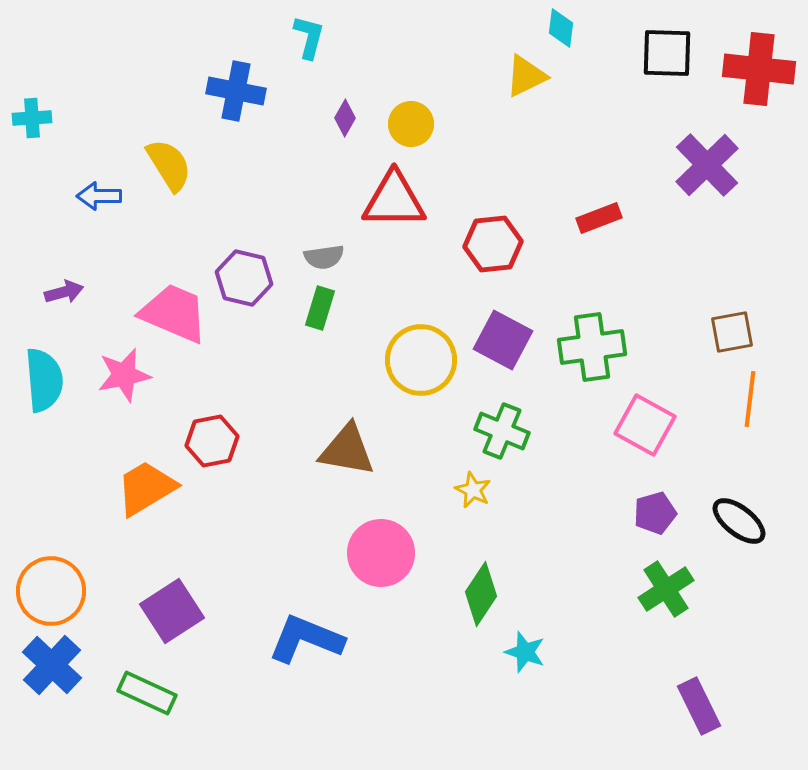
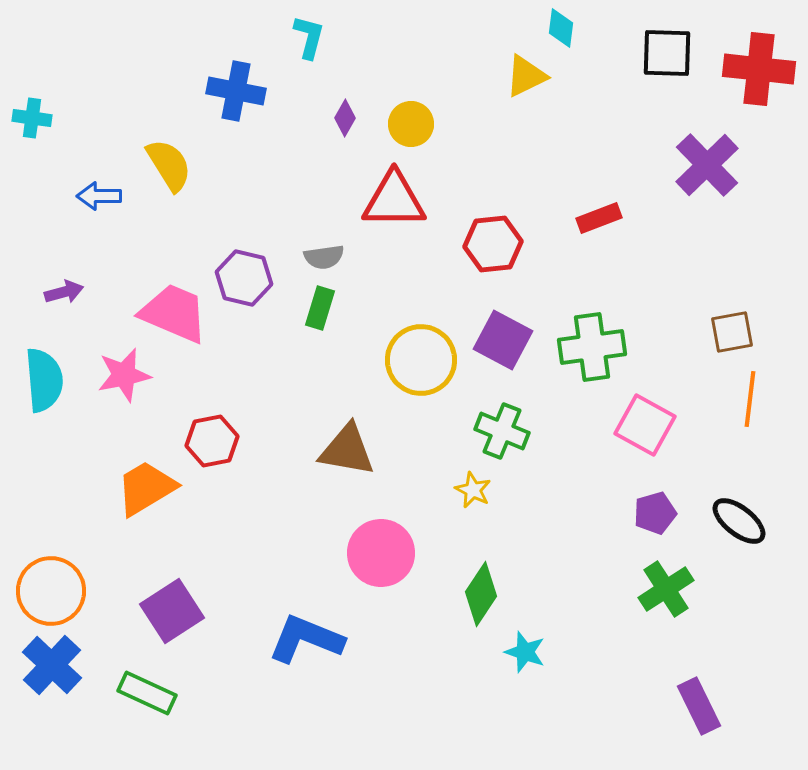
cyan cross at (32, 118): rotated 12 degrees clockwise
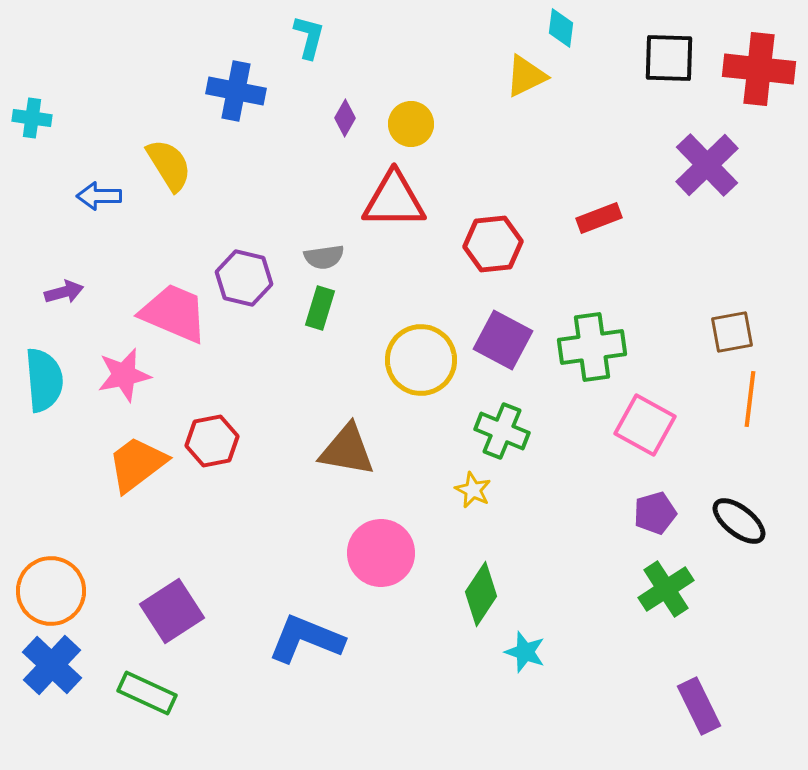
black square at (667, 53): moved 2 px right, 5 px down
orange trapezoid at (146, 488): moved 9 px left, 24 px up; rotated 6 degrees counterclockwise
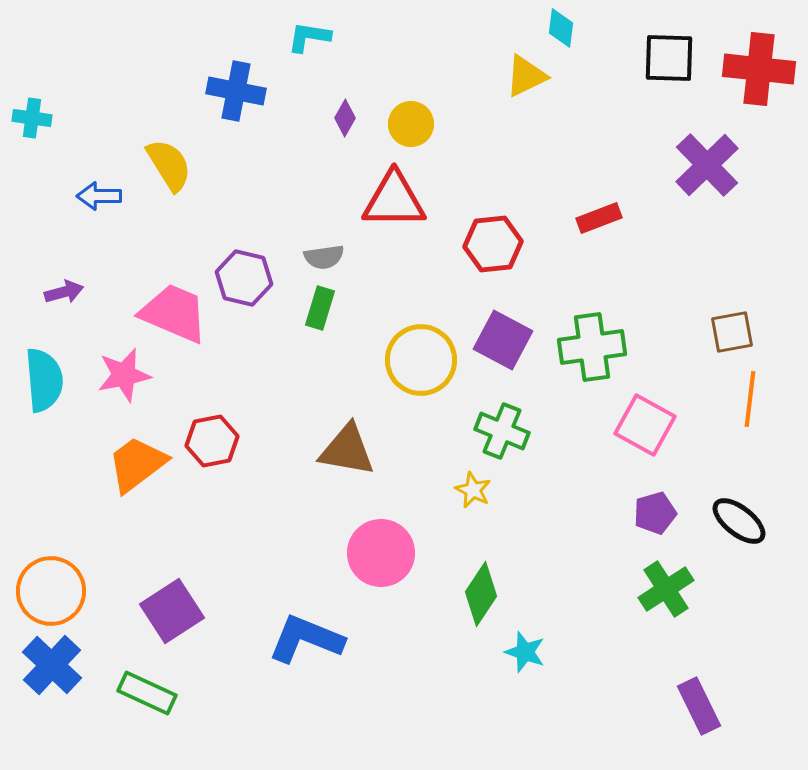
cyan L-shape at (309, 37): rotated 96 degrees counterclockwise
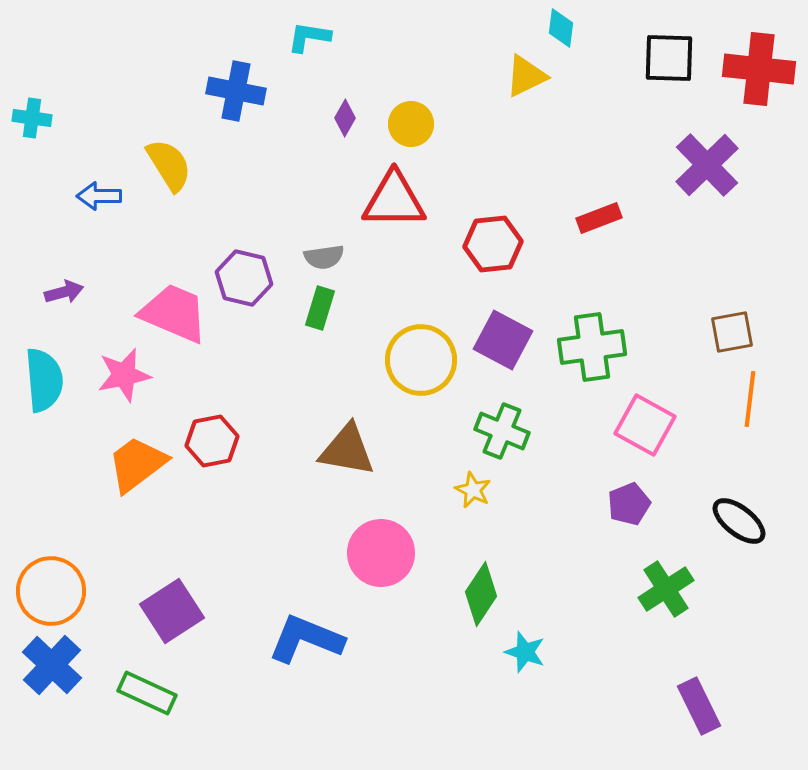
purple pentagon at (655, 513): moved 26 px left, 9 px up; rotated 6 degrees counterclockwise
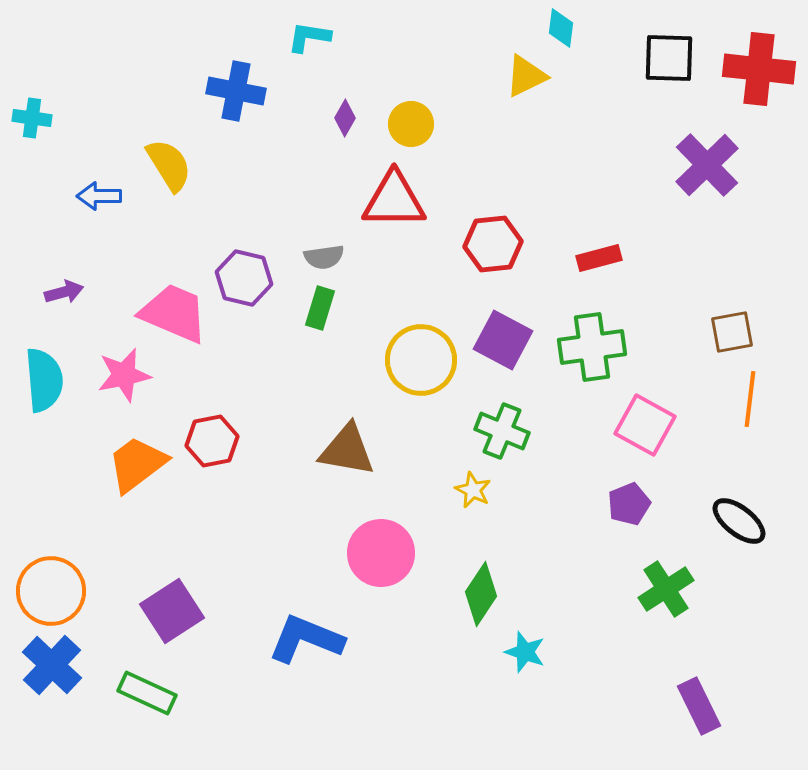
red rectangle at (599, 218): moved 40 px down; rotated 6 degrees clockwise
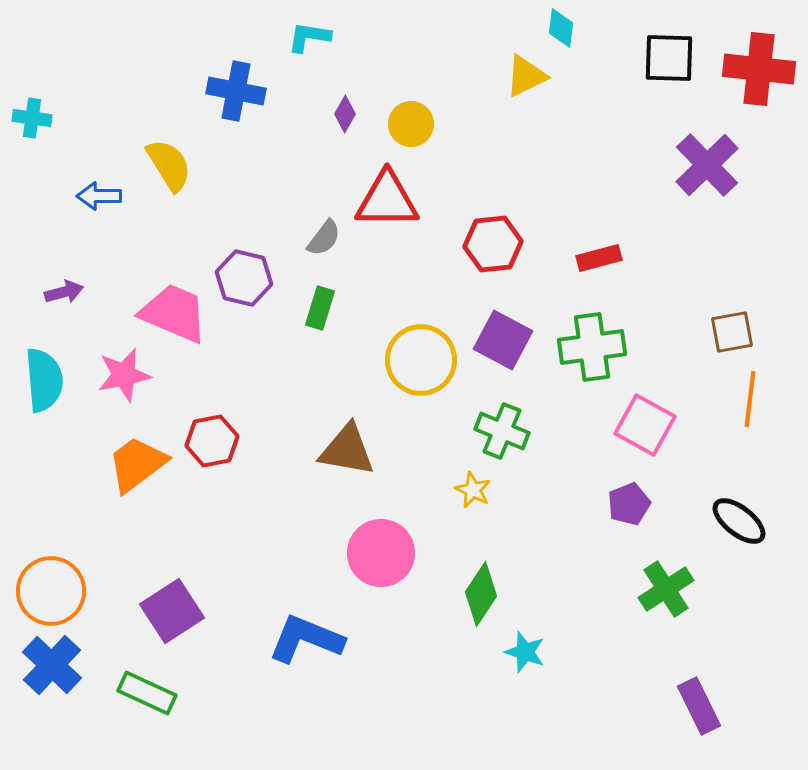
purple diamond at (345, 118): moved 4 px up
red triangle at (394, 200): moved 7 px left
gray semicircle at (324, 257): moved 19 px up; rotated 45 degrees counterclockwise
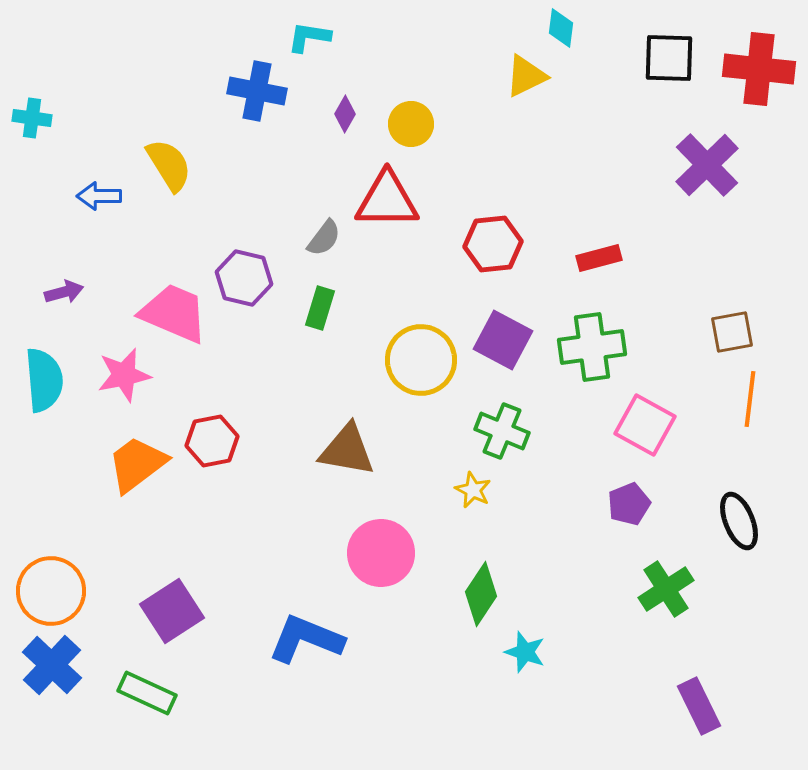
blue cross at (236, 91): moved 21 px right
black ellipse at (739, 521): rotated 30 degrees clockwise
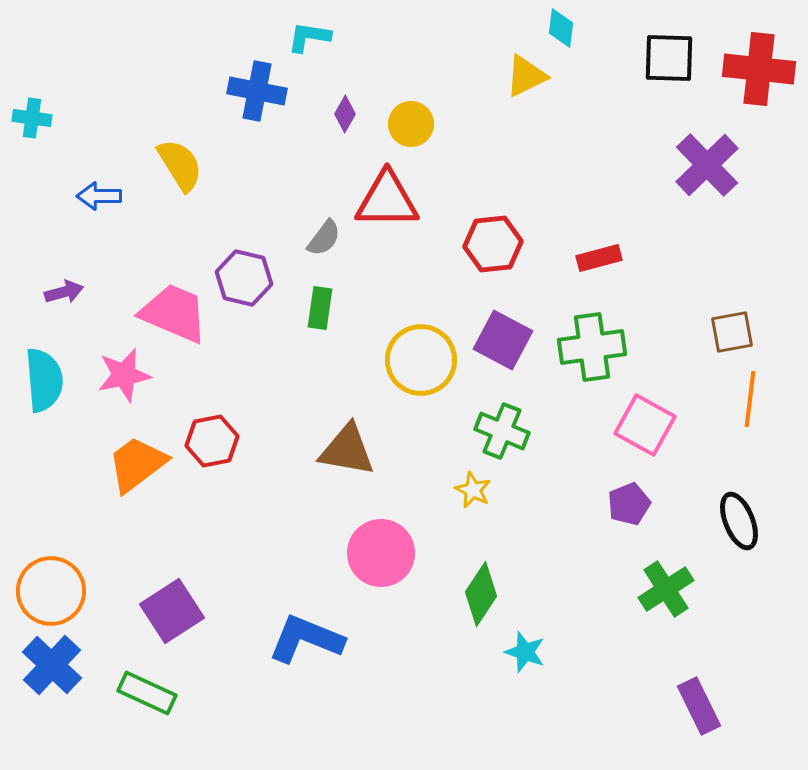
yellow semicircle at (169, 165): moved 11 px right
green rectangle at (320, 308): rotated 9 degrees counterclockwise
